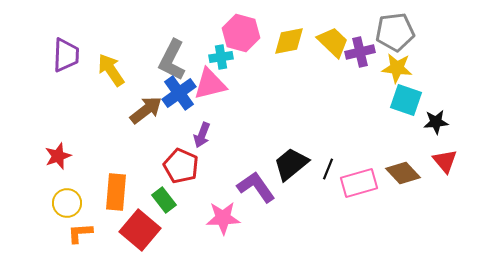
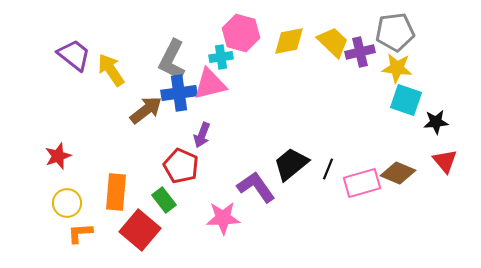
purple trapezoid: moved 8 px right; rotated 54 degrees counterclockwise
blue cross: rotated 28 degrees clockwise
brown diamond: moved 5 px left; rotated 24 degrees counterclockwise
pink rectangle: moved 3 px right
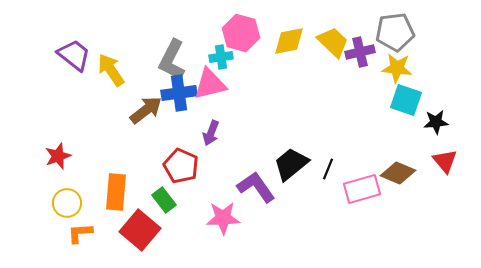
purple arrow: moved 9 px right, 2 px up
pink rectangle: moved 6 px down
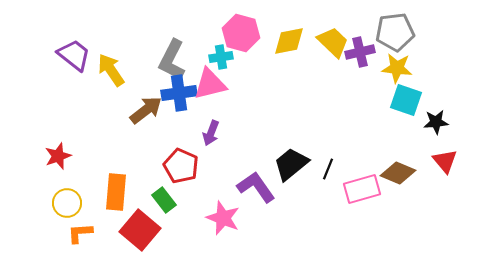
pink star: rotated 24 degrees clockwise
